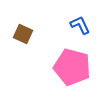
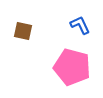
brown square: moved 3 px up; rotated 12 degrees counterclockwise
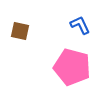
brown square: moved 3 px left
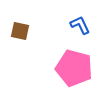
pink pentagon: moved 2 px right, 1 px down
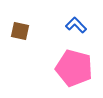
blue L-shape: moved 4 px left; rotated 20 degrees counterclockwise
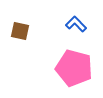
blue L-shape: moved 1 px up
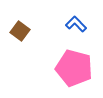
brown square: rotated 24 degrees clockwise
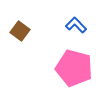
blue L-shape: moved 1 px down
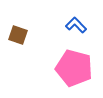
brown square: moved 2 px left, 4 px down; rotated 18 degrees counterclockwise
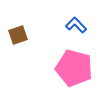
brown square: rotated 36 degrees counterclockwise
